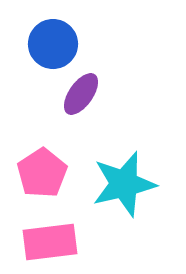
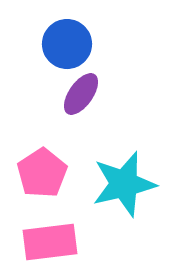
blue circle: moved 14 px right
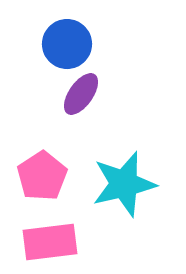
pink pentagon: moved 3 px down
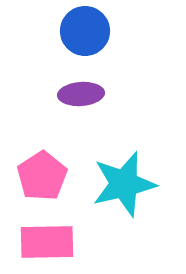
blue circle: moved 18 px right, 13 px up
purple ellipse: rotated 51 degrees clockwise
pink rectangle: moved 3 px left; rotated 6 degrees clockwise
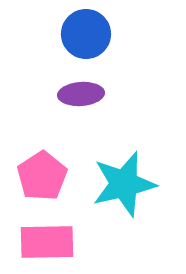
blue circle: moved 1 px right, 3 px down
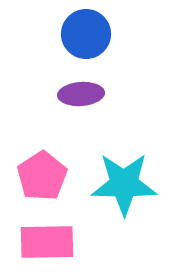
cyan star: rotated 14 degrees clockwise
